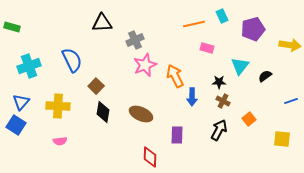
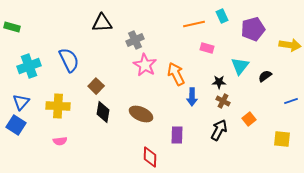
blue semicircle: moved 3 px left
pink star: rotated 20 degrees counterclockwise
orange arrow: moved 1 px right, 2 px up
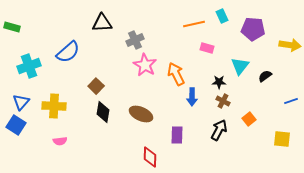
purple pentagon: rotated 20 degrees clockwise
blue semicircle: moved 1 px left, 8 px up; rotated 75 degrees clockwise
yellow cross: moved 4 px left
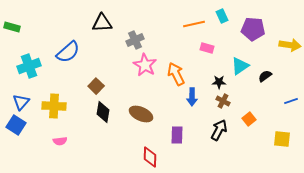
cyan triangle: rotated 18 degrees clockwise
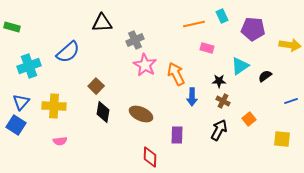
black star: moved 1 px up
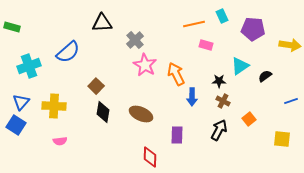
gray cross: rotated 18 degrees counterclockwise
pink rectangle: moved 1 px left, 3 px up
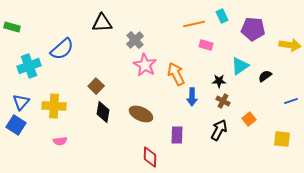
blue semicircle: moved 6 px left, 3 px up
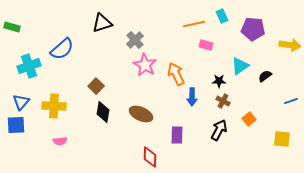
black triangle: rotated 15 degrees counterclockwise
blue square: rotated 36 degrees counterclockwise
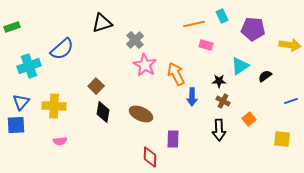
green rectangle: rotated 35 degrees counterclockwise
black arrow: rotated 150 degrees clockwise
purple rectangle: moved 4 px left, 4 px down
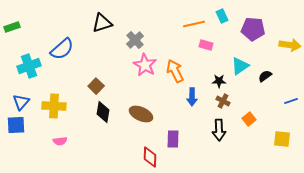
orange arrow: moved 1 px left, 3 px up
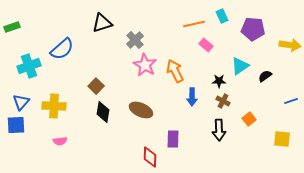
pink rectangle: rotated 24 degrees clockwise
brown ellipse: moved 4 px up
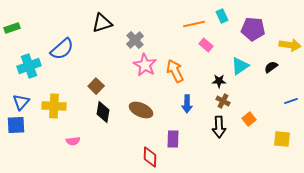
green rectangle: moved 1 px down
black semicircle: moved 6 px right, 9 px up
blue arrow: moved 5 px left, 7 px down
black arrow: moved 3 px up
pink semicircle: moved 13 px right
